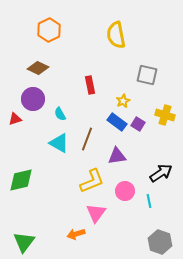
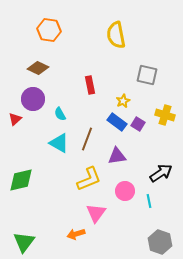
orange hexagon: rotated 25 degrees counterclockwise
red triangle: rotated 24 degrees counterclockwise
yellow L-shape: moved 3 px left, 2 px up
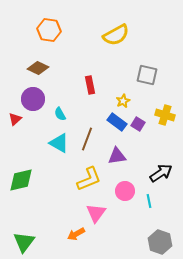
yellow semicircle: rotated 108 degrees counterclockwise
orange arrow: rotated 12 degrees counterclockwise
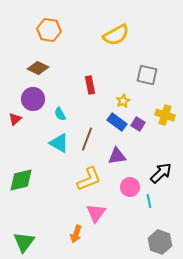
black arrow: rotated 10 degrees counterclockwise
pink circle: moved 5 px right, 4 px up
orange arrow: rotated 42 degrees counterclockwise
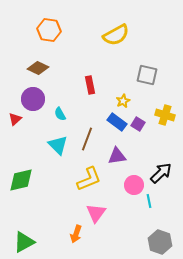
cyan triangle: moved 1 px left, 2 px down; rotated 15 degrees clockwise
pink circle: moved 4 px right, 2 px up
green triangle: rotated 25 degrees clockwise
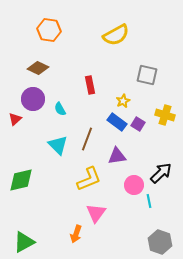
cyan semicircle: moved 5 px up
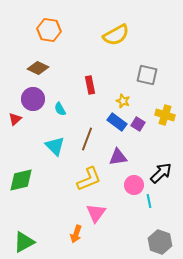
yellow star: rotated 24 degrees counterclockwise
cyan triangle: moved 3 px left, 1 px down
purple triangle: moved 1 px right, 1 px down
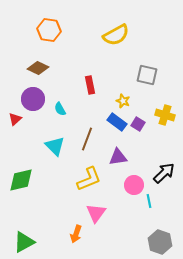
black arrow: moved 3 px right
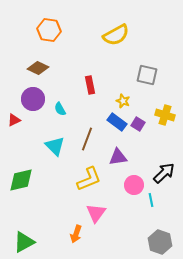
red triangle: moved 1 px left, 1 px down; rotated 16 degrees clockwise
cyan line: moved 2 px right, 1 px up
